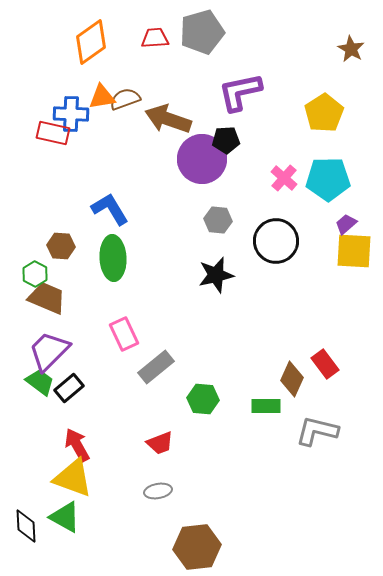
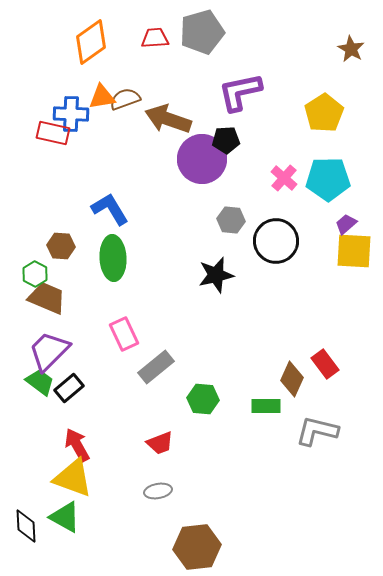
gray hexagon at (218, 220): moved 13 px right
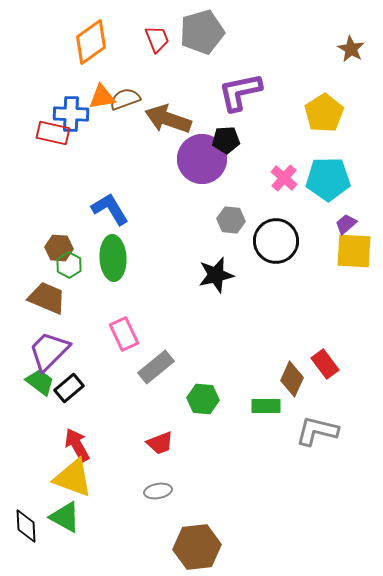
red trapezoid at (155, 38): moved 2 px right, 1 px down; rotated 72 degrees clockwise
brown hexagon at (61, 246): moved 2 px left, 2 px down
green hexagon at (35, 274): moved 34 px right, 9 px up
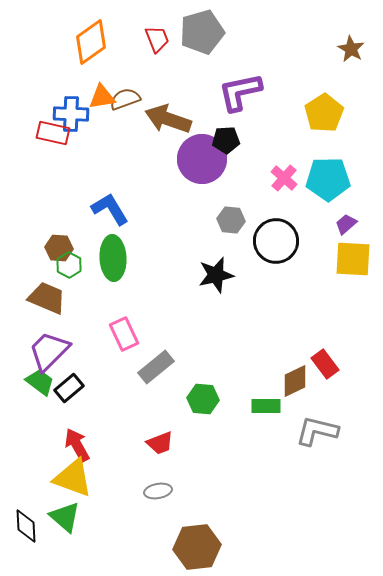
yellow square at (354, 251): moved 1 px left, 8 px down
brown diamond at (292, 379): moved 3 px right, 2 px down; rotated 40 degrees clockwise
green triangle at (65, 517): rotated 12 degrees clockwise
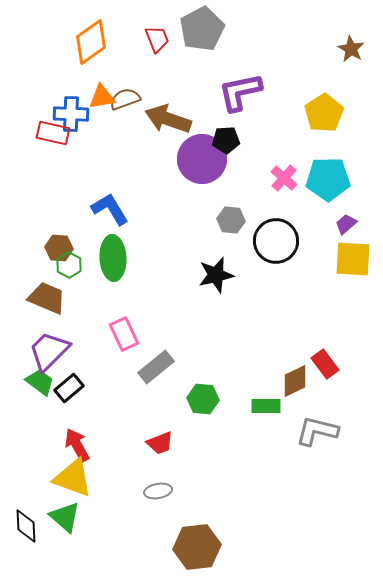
gray pentagon at (202, 32): moved 3 px up; rotated 12 degrees counterclockwise
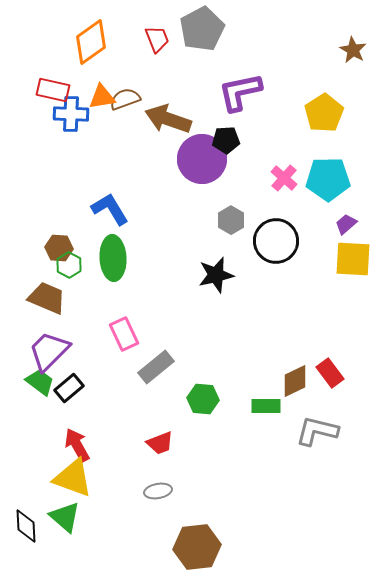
brown star at (351, 49): moved 2 px right, 1 px down
red rectangle at (53, 133): moved 43 px up
gray hexagon at (231, 220): rotated 24 degrees clockwise
red rectangle at (325, 364): moved 5 px right, 9 px down
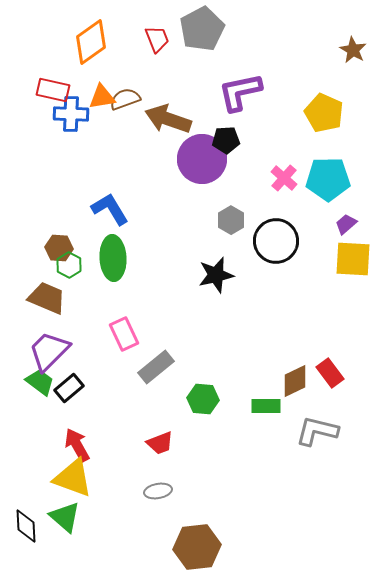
yellow pentagon at (324, 113): rotated 15 degrees counterclockwise
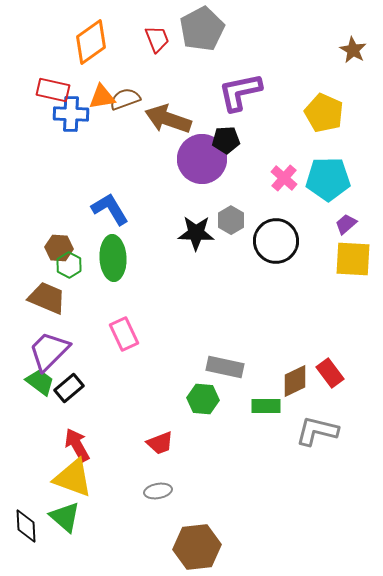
black star at (216, 275): moved 20 px left, 42 px up; rotated 15 degrees clockwise
gray rectangle at (156, 367): moved 69 px right; rotated 51 degrees clockwise
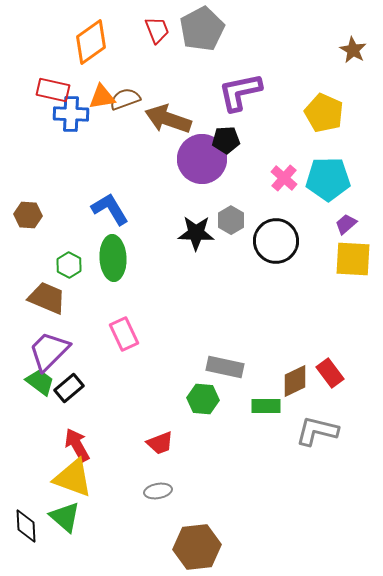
red trapezoid at (157, 39): moved 9 px up
brown hexagon at (59, 248): moved 31 px left, 33 px up
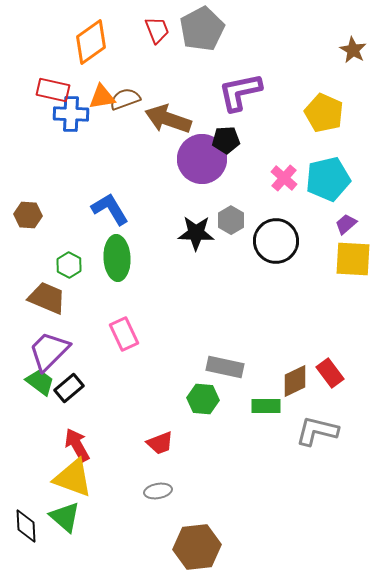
cyan pentagon at (328, 179): rotated 12 degrees counterclockwise
green ellipse at (113, 258): moved 4 px right
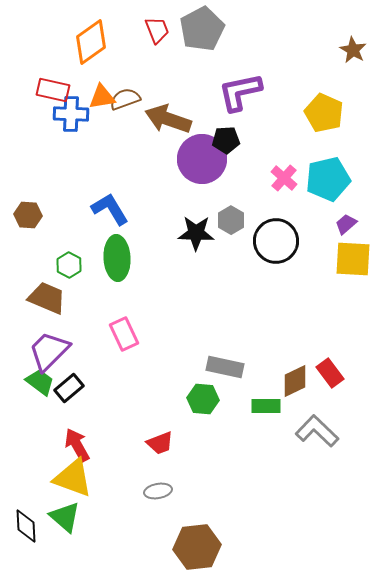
gray L-shape at (317, 431): rotated 30 degrees clockwise
